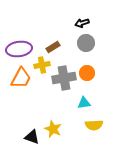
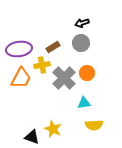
gray circle: moved 5 px left
gray cross: rotated 35 degrees counterclockwise
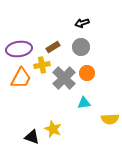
gray circle: moved 4 px down
yellow semicircle: moved 16 px right, 6 px up
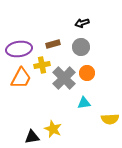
brown rectangle: moved 3 px up; rotated 16 degrees clockwise
black triangle: rotated 28 degrees counterclockwise
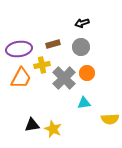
black triangle: moved 12 px up
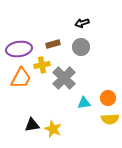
orange circle: moved 21 px right, 25 px down
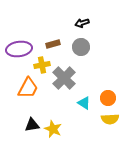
orange trapezoid: moved 7 px right, 10 px down
cyan triangle: rotated 40 degrees clockwise
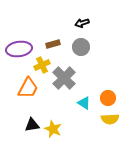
yellow cross: rotated 14 degrees counterclockwise
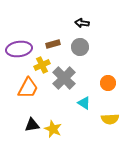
black arrow: rotated 24 degrees clockwise
gray circle: moved 1 px left
orange circle: moved 15 px up
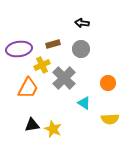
gray circle: moved 1 px right, 2 px down
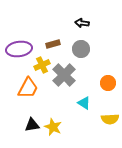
gray cross: moved 3 px up
yellow star: moved 2 px up
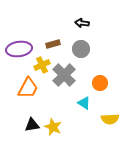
orange circle: moved 8 px left
